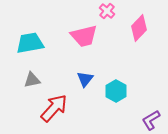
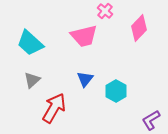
pink cross: moved 2 px left
cyan trapezoid: rotated 128 degrees counterclockwise
gray triangle: rotated 30 degrees counterclockwise
red arrow: rotated 12 degrees counterclockwise
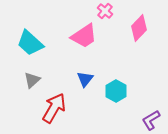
pink trapezoid: rotated 20 degrees counterclockwise
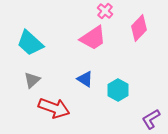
pink trapezoid: moved 9 px right, 2 px down
blue triangle: rotated 36 degrees counterclockwise
cyan hexagon: moved 2 px right, 1 px up
red arrow: rotated 80 degrees clockwise
purple L-shape: moved 1 px up
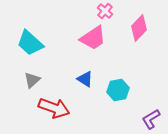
cyan hexagon: rotated 20 degrees clockwise
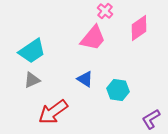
pink diamond: rotated 12 degrees clockwise
pink trapezoid: rotated 16 degrees counterclockwise
cyan trapezoid: moved 2 px right, 8 px down; rotated 76 degrees counterclockwise
gray triangle: rotated 18 degrees clockwise
cyan hexagon: rotated 20 degrees clockwise
red arrow: moved 1 px left, 4 px down; rotated 124 degrees clockwise
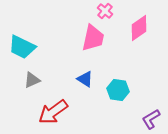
pink trapezoid: rotated 28 degrees counterclockwise
cyan trapezoid: moved 10 px left, 4 px up; rotated 60 degrees clockwise
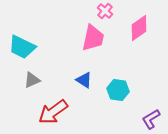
blue triangle: moved 1 px left, 1 px down
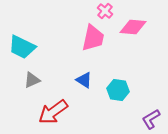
pink diamond: moved 6 px left, 1 px up; rotated 40 degrees clockwise
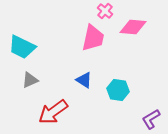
gray triangle: moved 2 px left
